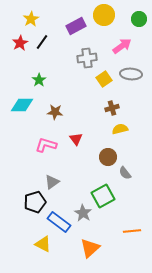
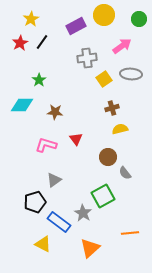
gray triangle: moved 2 px right, 2 px up
orange line: moved 2 px left, 2 px down
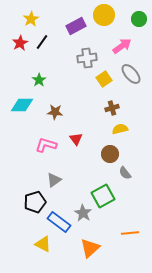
gray ellipse: rotated 45 degrees clockwise
brown circle: moved 2 px right, 3 px up
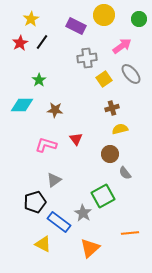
purple rectangle: rotated 54 degrees clockwise
brown star: moved 2 px up
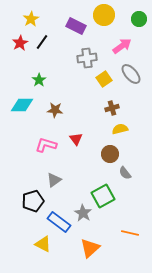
black pentagon: moved 2 px left, 1 px up
orange line: rotated 18 degrees clockwise
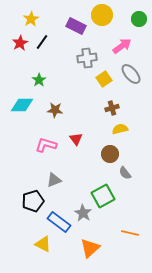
yellow circle: moved 2 px left
gray triangle: rotated 14 degrees clockwise
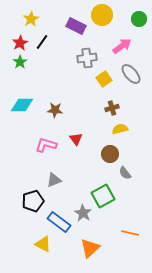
green star: moved 19 px left, 18 px up
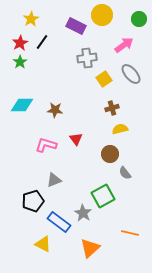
pink arrow: moved 2 px right, 1 px up
